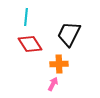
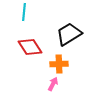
cyan line: moved 2 px left, 5 px up
black trapezoid: rotated 32 degrees clockwise
red diamond: moved 3 px down
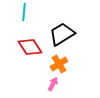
black trapezoid: moved 7 px left
orange cross: rotated 30 degrees counterclockwise
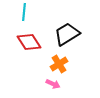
black trapezoid: moved 5 px right
red diamond: moved 1 px left, 5 px up
pink arrow: rotated 88 degrees clockwise
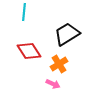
red diamond: moved 9 px down
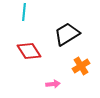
orange cross: moved 22 px right, 2 px down
pink arrow: rotated 32 degrees counterclockwise
